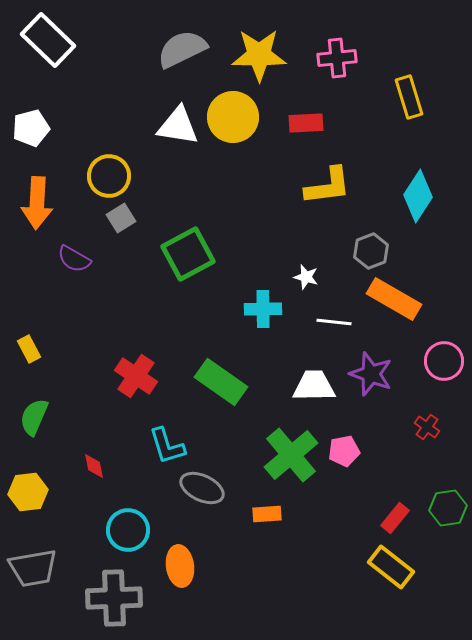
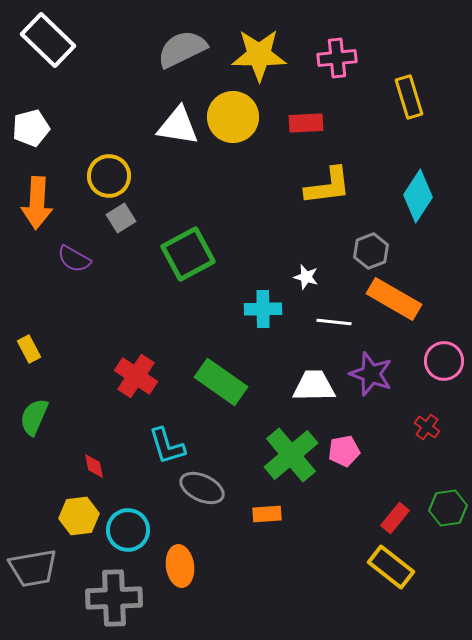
yellow hexagon at (28, 492): moved 51 px right, 24 px down
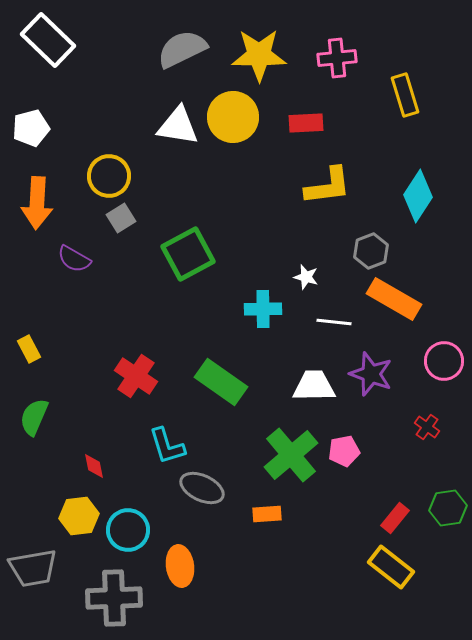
yellow rectangle at (409, 97): moved 4 px left, 2 px up
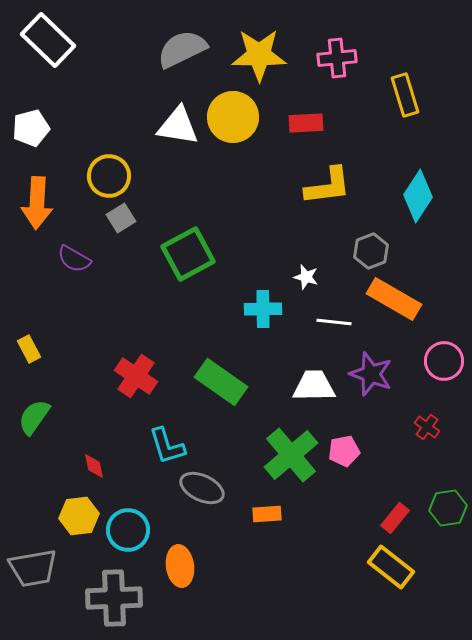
green semicircle at (34, 417): rotated 12 degrees clockwise
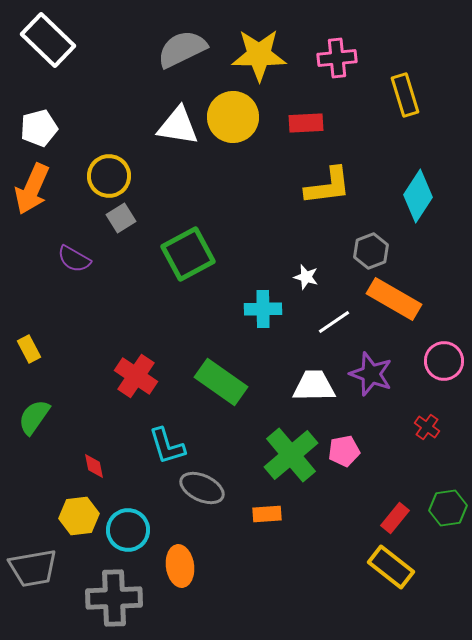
white pentagon at (31, 128): moved 8 px right
orange arrow at (37, 203): moved 5 px left, 14 px up; rotated 21 degrees clockwise
white line at (334, 322): rotated 40 degrees counterclockwise
